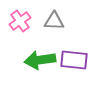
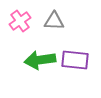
purple rectangle: moved 1 px right
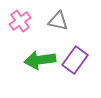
gray triangle: moved 4 px right; rotated 10 degrees clockwise
purple rectangle: rotated 60 degrees counterclockwise
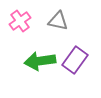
green arrow: moved 1 px down
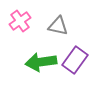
gray triangle: moved 5 px down
green arrow: moved 1 px right, 1 px down
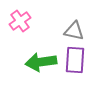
gray triangle: moved 16 px right, 5 px down
purple rectangle: rotated 32 degrees counterclockwise
